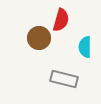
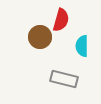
brown circle: moved 1 px right, 1 px up
cyan semicircle: moved 3 px left, 1 px up
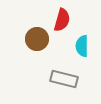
red semicircle: moved 1 px right
brown circle: moved 3 px left, 2 px down
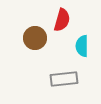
brown circle: moved 2 px left, 1 px up
gray rectangle: rotated 20 degrees counterclockwise
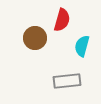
cyan semicircle: rotated 15 degrees clockwise
gray rectangle: moved 3 px right, 2 px down
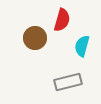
gray rectangle: moved 1 px right, 1 px down; rotated 8 degrees counterclockwise
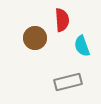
red semicircle: rotated 20 degrees counterclockwise
cyan semicircle: rotated 35 degrees counterclockwise
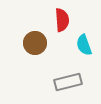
brown circle: moved 5 px down
cyan semicircle: moved 2 px right, 1 px up
